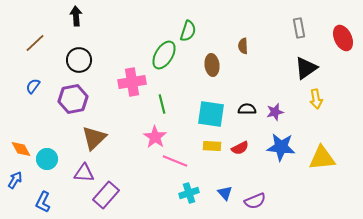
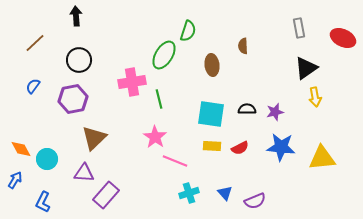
red ellipse: rotated 40 degrees counterclockwise
yellow arrow: moved 1 px left, 2 px up
green line: moved 3 px left, 5 px up
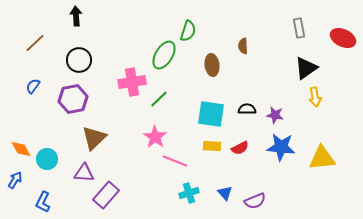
green line: rotated 60 degrees clockwise
purple star: moved 3 px down; rotated 24 degrees clockwise
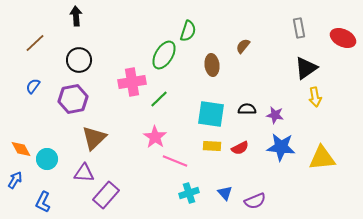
brown semicircle: rotated 42 degrees clockwise
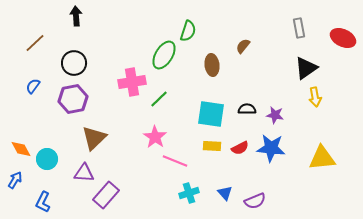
black circle: moved 5 px left, 3 px down
blue star: moved 10 px left, 1 px down
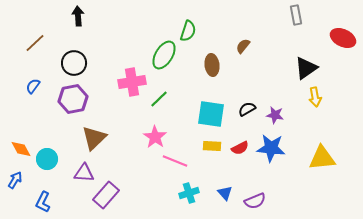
black arrow: moved 2 px right
gray rectangle: moved 3 px left, 13 px up
black semicircle: rotated 30 degrees counterclockwise
